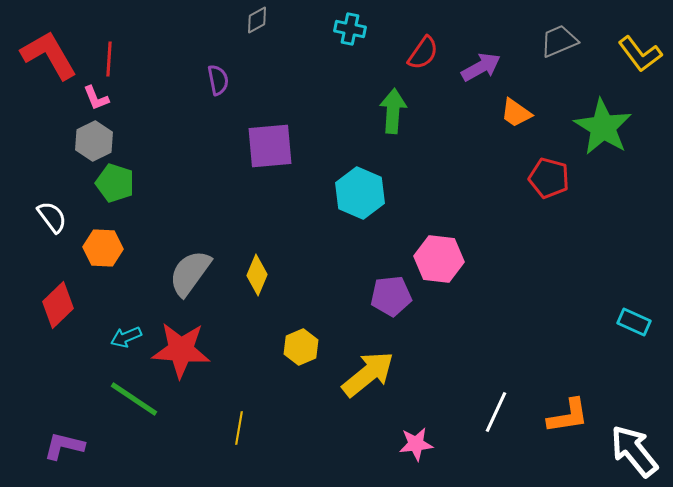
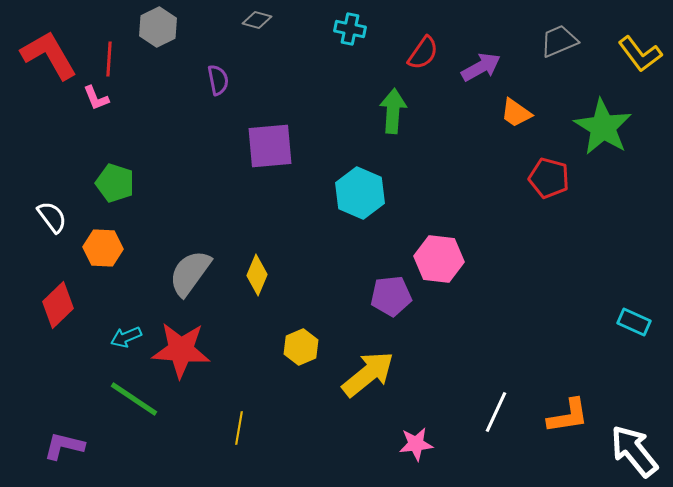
gray diamond: rotated 44 degrees clockwise
gray hexagon: moved 64 px right, 114 px up
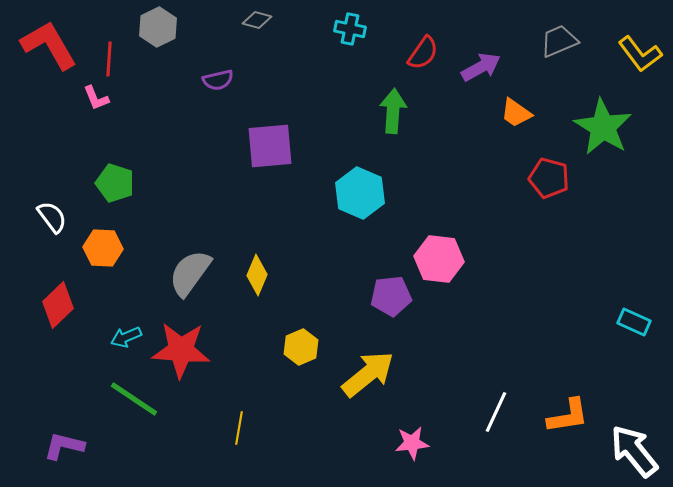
red L-shape: moved 10 px up
purple semicircle: rotated 88 degrees clockwise
pink star: moved 4 px left, 1 px up
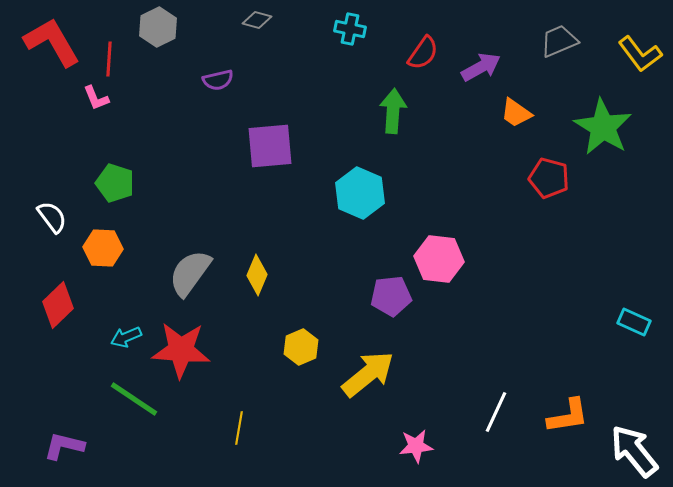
red L-shape: moved 3 px right, 3 px up
pink star: moved 4 px right, 3 px down
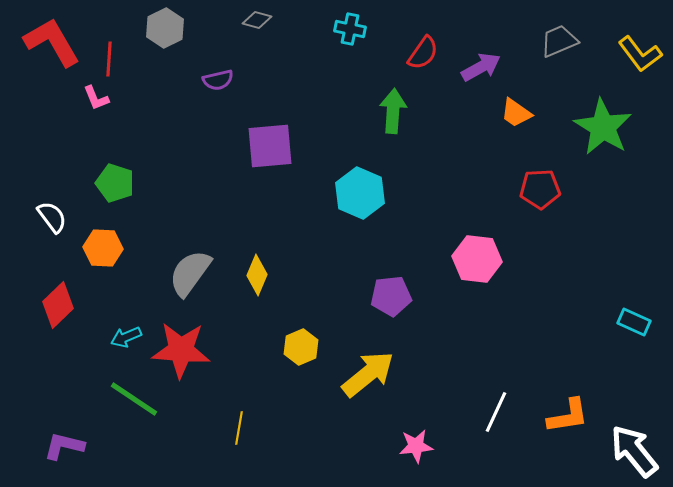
gray hexagon: moved 7 px right, 1 px down
red pentagon: moved 9 px left, 11 px down; rotated 18 degrees counterclockwise
pink hexagon: moved 38 px right
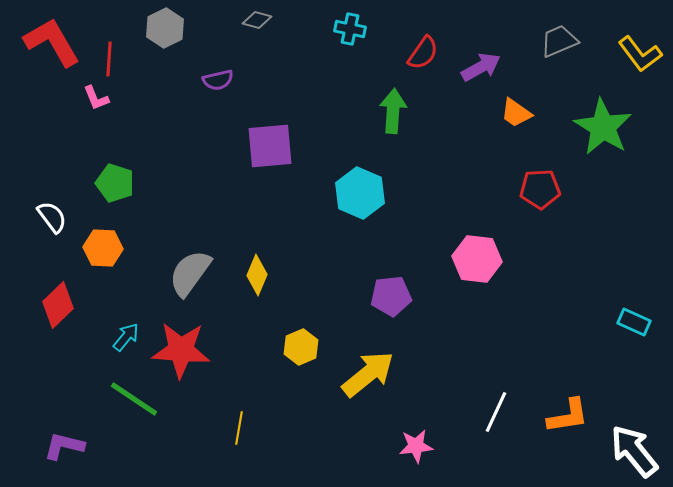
cyan arrow: rotated 152 degrees clockwise
